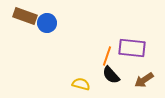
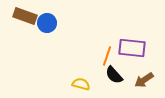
black semicircle: moved 3 px right
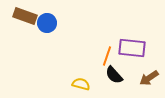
brown arrow: moved 5 px right, 2 px up
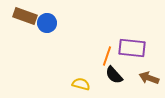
brown arrow: rotated 54 degrees clockwise
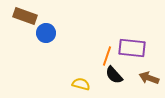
blue circle: moved 1 px left, 10 px down
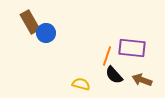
brown rectangle: moved 5 px right, 6 px down; rotated 40 degrees clockwise
brown arrow: moved 7 px left, 2 px down
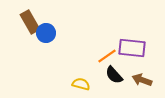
orange line: rotated 36 degrees clockwise
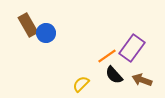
brown rectangle: moved 2 px left, 3 px down
purple rectangle: rotated 60 degrees counterclockwise
yellow semicircle: rotated 60 degrees counterclockwise
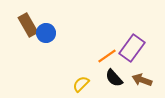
black semicircle: moved 3 px down
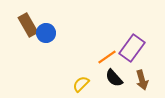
orange line: moved 1 px down
brown arrow: rotated 126 degrees counterclockwise
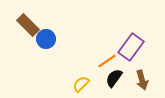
brown rectangle: rotated 15 degrees counterclockwise
blue circle: moved 6 px down
purple rectangle: moved 1 px left, 1 px up
orange line: moved 4 px down
black semicircle: rotated 78 degrees clockwise
